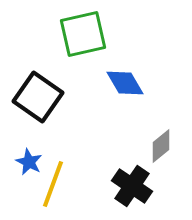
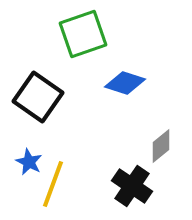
green square: rotated 6 degrees counterclockwise
blue diamond: rotated 42 degrees counterclockwise
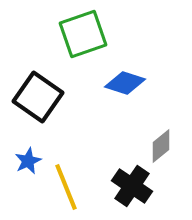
blue star: moved 1 px left, 1 px up; rotated 20 degrees clockwise
yellow line: moved 13 px right, 3 px down; rotated 42 degrees counterclockwise
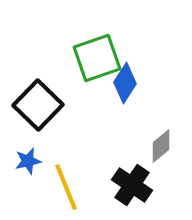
green square: moved 14 px right, 24 px down
blue diamond: rotated 75 degrees counterclockwise
black square: moved 8 px down; rotated 9 degrees clockwise
blue star: rotated 12 degrees clockwise
black cross: moved 1 px up
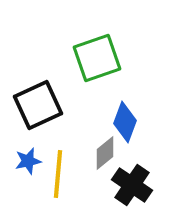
blue diamond: moved 39 px down; rotated 12 degrees counterclockwise
black square: rotated 21 degrees clockwise
gray diamond: moved 56 px left, 7 px down
yellow line: moved 8 px left, 13 px up; rotated 27 degrees clockwise
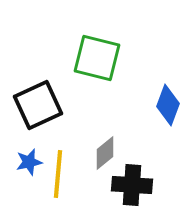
green square: rotated 33 degrees clockwise
blue diamond: moved 43 px right, 17 px up
blue star: moved 1 px right, 1 px down
black cross: rotated 30 degrees counterclockwise
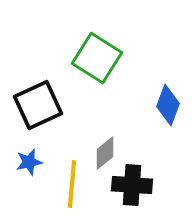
green square: rotated 18 degrees clockwise
yellow line: moved 14 px right, 10 px down
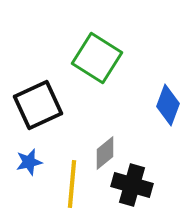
black cross: rotated 12 degrees clockwise
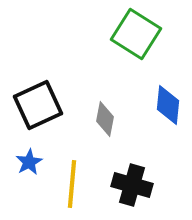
green square: moved 39 px right, 24 px up
blue diamond: rotated 15 degrees counterclockwise
gray diamond: moved 34 px up; rotated 40 degrees counterclockwise
blue star: rotated 16 degrees counterclockwise
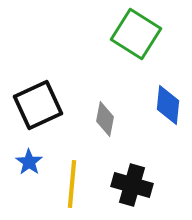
blue star: rotated 8 degrees counterclockwise
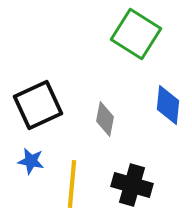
blue star: moved 2 px right, 1 px up; rotated 24 degrees counterclockwise
